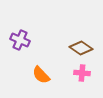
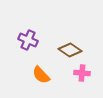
purple cross: moved 8 px right
brown diamond: moved 11 px left, 2 px down
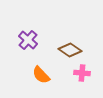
purple cross: rotated 18 degrees clockwise
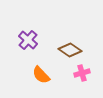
pink cross: rotated 21 degrees counterclockwise
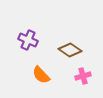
purple cross: rotated 18 degrees counterclockwise
pink cross: moved 1 px right, 3 px down
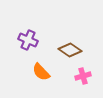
orange semicircle: moved 3 px up
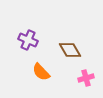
brown diamond: rotated 25 degrees clockwise
pink cross: moved 3 px right, 2 px down
